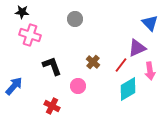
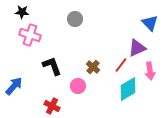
brown cross: moved 5 px down
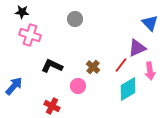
black L-shape: rotated 45 degrees counterclockwise
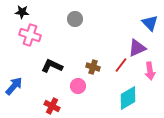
brown cross: rotated 24 degrees counterclockwise
cyan diamond: moved 9 px down
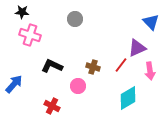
blue triangle: moved 1 px right, 1 px up
blue arrow: moved 2 px up
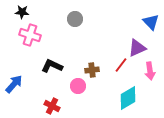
brown cross: moved 1 px left, 3 px down; rotated 24 degrees counterclockwise
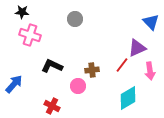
red line: moved 1 px right
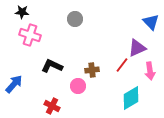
cyan diamond: moved 3 px right
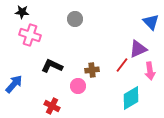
purple triangle: moved 1 px right, 1 px down
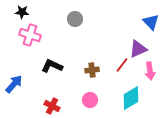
pink circle: moved 12 px right, 14 px down
